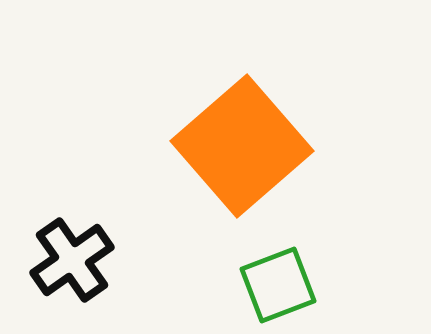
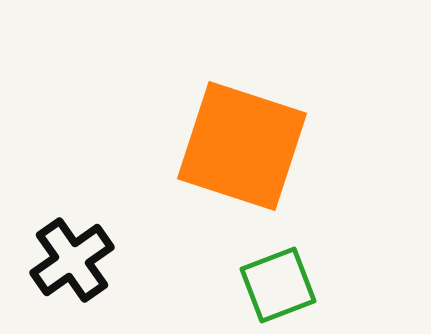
orange square: rotated 31 degrees counterclockwise
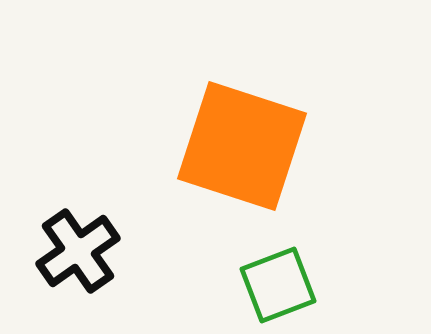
black cross: moved 6 px right, 9 px up
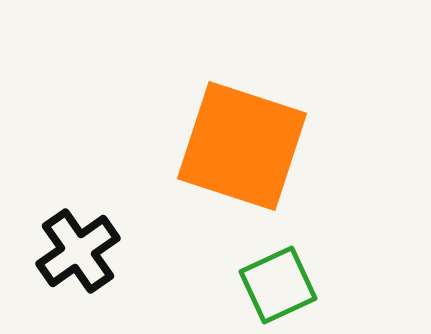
green square: rotated 4 degrees counterclockwise
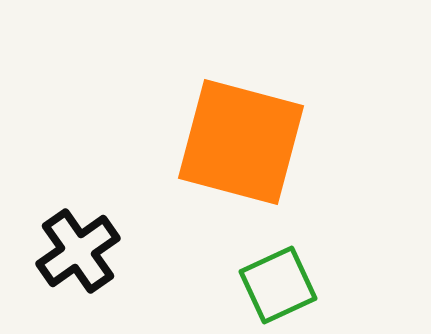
orange square: moved 1 px left, 4 px up; rotated 3 degrees counterclockwise
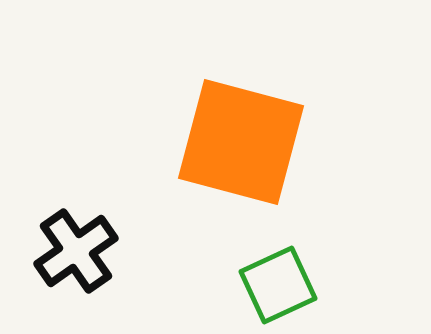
black cross: moved 2 px left
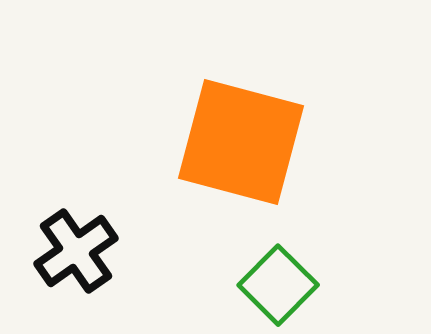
green square: rotated 20 degrees counterclockwise
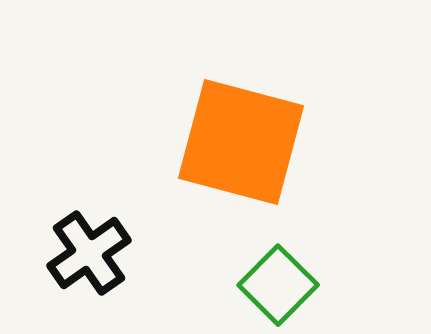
black cross: moved 13 px right, 2 px down
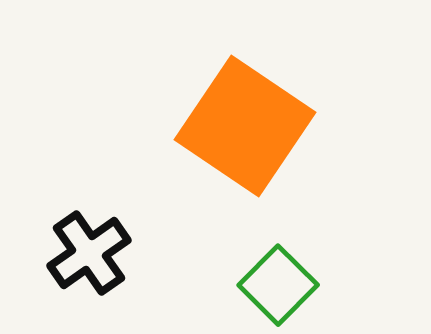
orange square: moved 4 px right, 16 px up; rotated 19 degrees clockwise
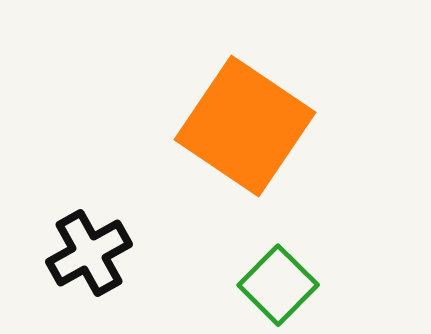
black cross: rotated 6 degrees clockwise
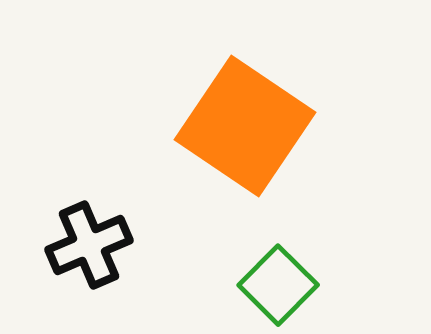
black cross: moved 8 px up; rotated 6 degrees clockwise
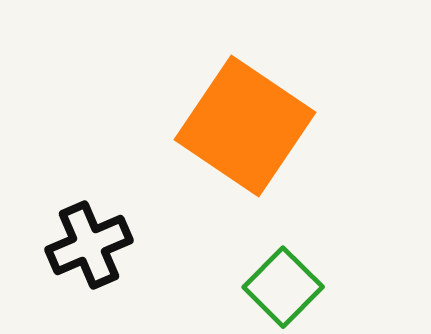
green square: moved 5 px right, 2 px down
